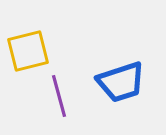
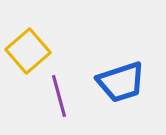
yellow square: rotated 27 degrees counterclockwise
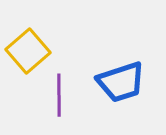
purple line: moved 1 px up; rotated 15 degrees clockwise
